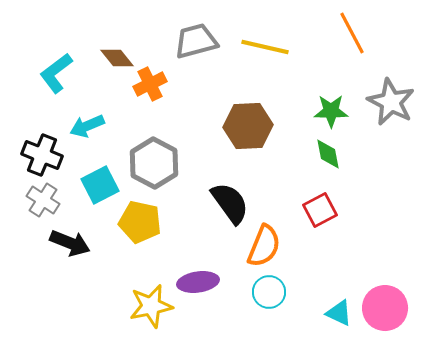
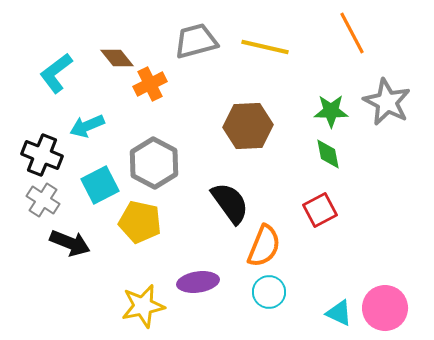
gray star: moved 4 px left
yellow star: moved 8 px left
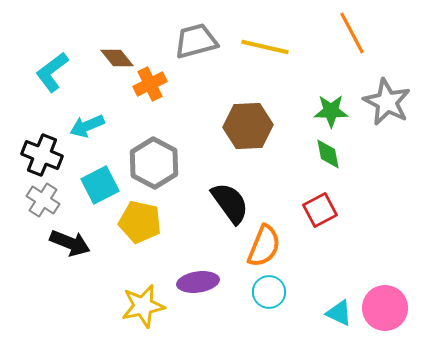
cyan L-shape: moved 4 px left, 1 px up
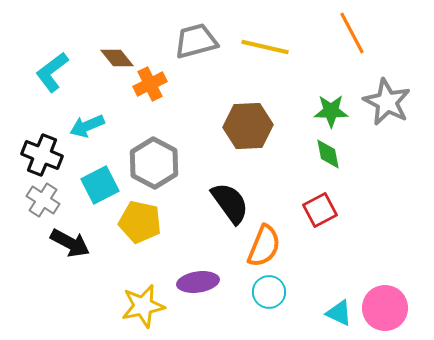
black arrow: rotated 6 degrees clockwise
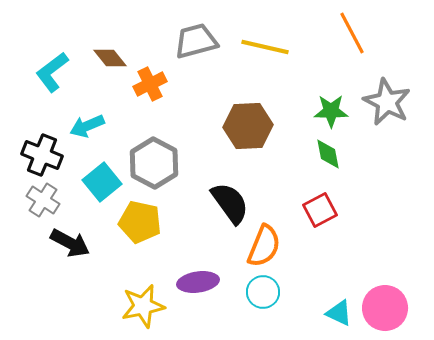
brown diamond: moved 7 px left
cyan square: moved 2 px right, 3 px up; rotated 12 degrees counterclockwise
cyan circle: moved 6 px left
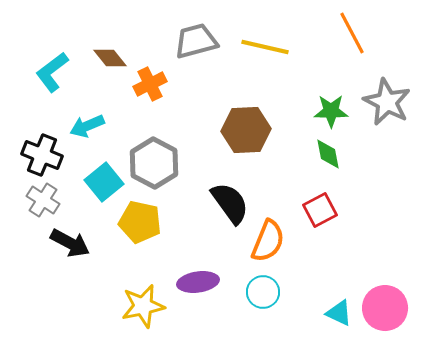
brown hexagon: moved 2 px left, 4 px down
cyan square: moved 2 px right
orange semicircle: moved 4 px right, 5 px up
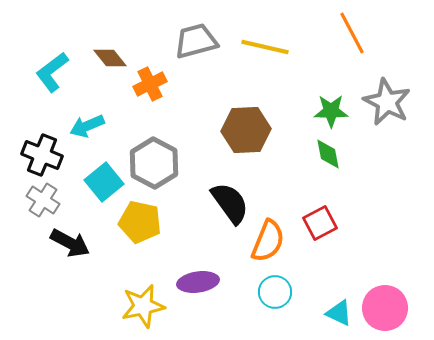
red square: moved 13 px down
cyan circle: moved 12 px right
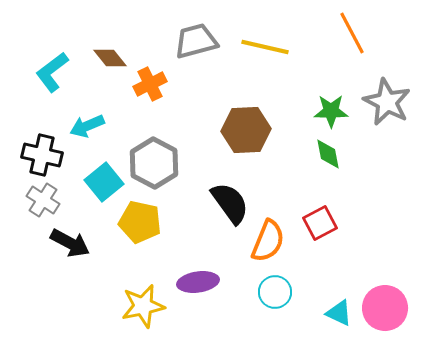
black cross: rotated 9 degrees counterclockwise
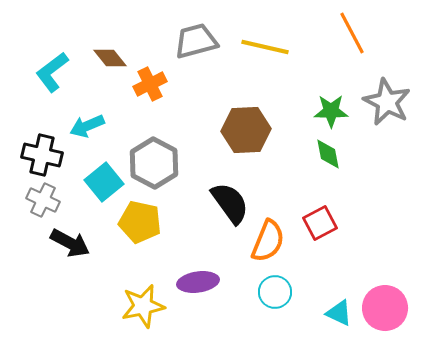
gray cross: rotated 8 degrees counterclockwise
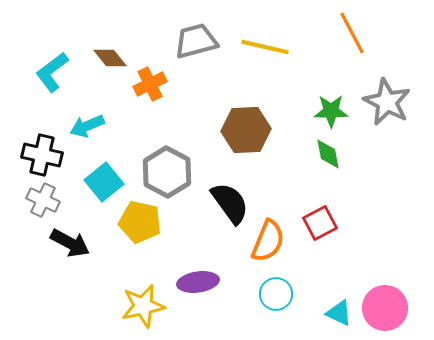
gray hexagon: moved 13 px right, 9 px down
cyan circle: moved 1 px right, 2 px down
